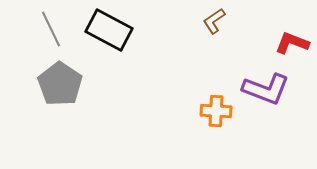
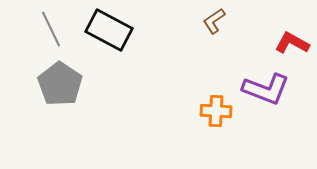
red L-shape: rotated 8 degrees clockwise
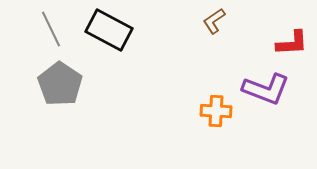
red L-shape: rotated 148 degrees clockwise
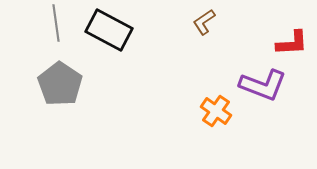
brown L-shape: moved 10 px left, 1 px down
gray line: moved 5 px right, 6 px up; rotated 18 degrees clockwise
purple L-shape: moved 3 px left, 4 px up
orange cross: rotated 32 degrees clockwise
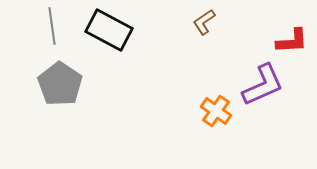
gray line: moved 4 px left, 3 px down
red L-shape: moved 2 px up
purple L-shape: rotated 45 degrees counterclockwise
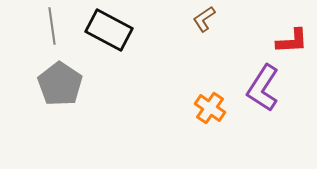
brown L-shape: moved 3 px up
purple L-shape: moved 3 px down; rotated 147 degrees clockwise
orange cross: moved 6 px left, 3 px up
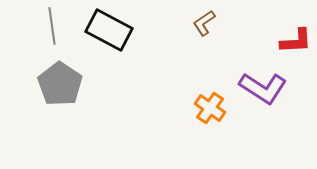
brown L-shape: moved 4 px down
red L-shape: moved 4 px right
purple L-shape: rotated 90 degrees counterclockwise
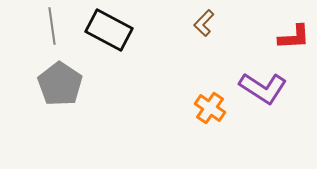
brown L-shape: rotated 12 degrees counterclockwise
red L-shape: moved 2 px left, 4 px up
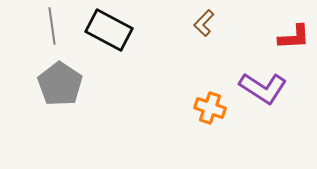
orange cross: rotated 16 degrees counterclockwise
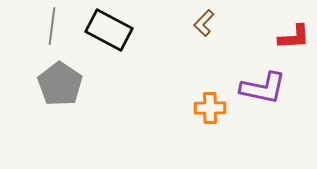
gray line: rotated 15 degrees clockwise
purple L-shape: rotated 21 degrees counterclockwise
orange cross: rotated 20 degrees counterclockwise
